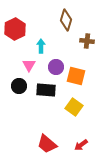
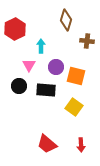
red arrow: rotated 56 degrees counterclockwise
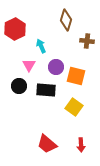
cyan arrow: rotated 24 degrees counterclockwise
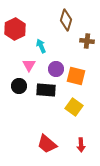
purple circle: moved 2 px down
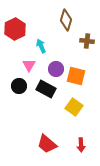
black rectangle: moved 1 px up; rotated 24 degrees clockwise
